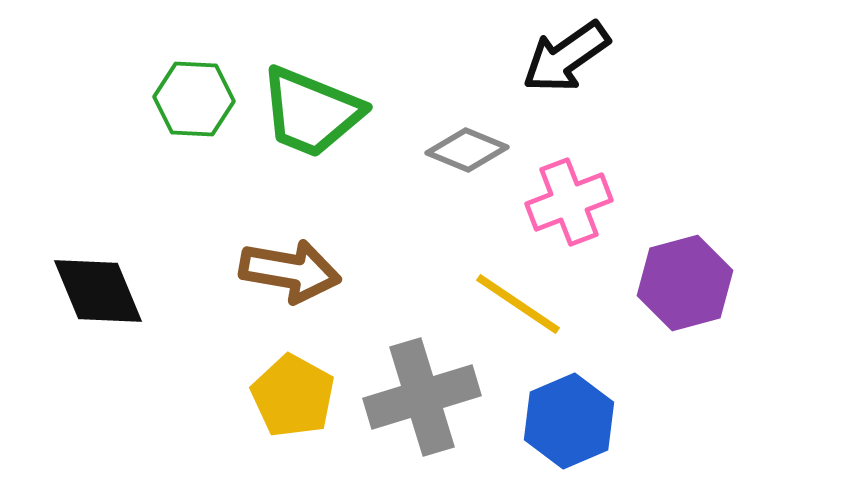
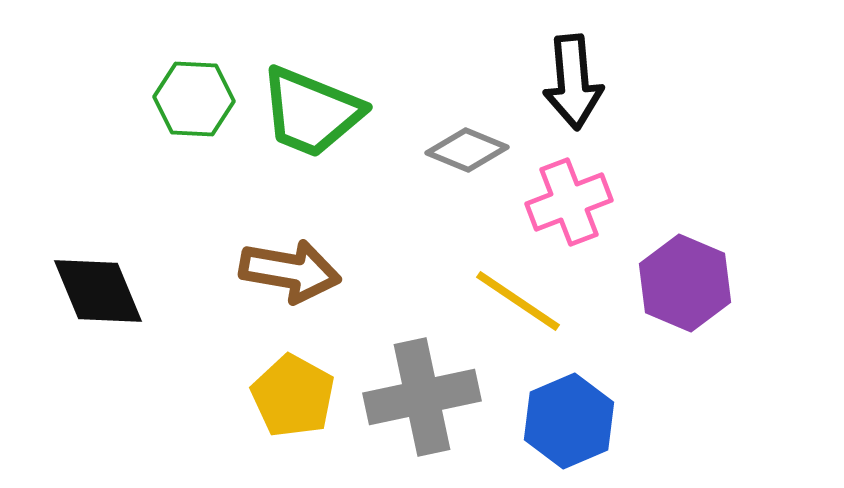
black arrow: moved 7 px right, 25 px down; rotated 60 degrees counterclockwise
purple hexagon: rotated 22 degrees counterclockwise
yellow line: moved 3 px up
gray cross: rotated 5 degrees clockwise
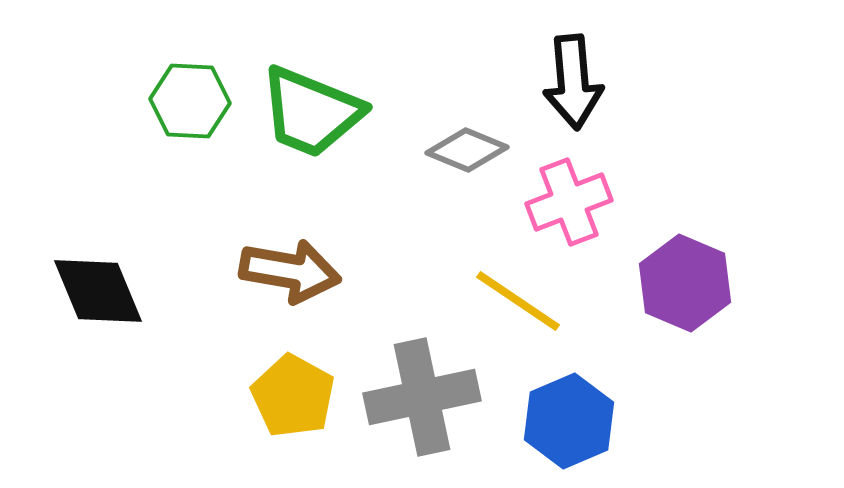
green hexagon: moved 4 px left, 2 px down
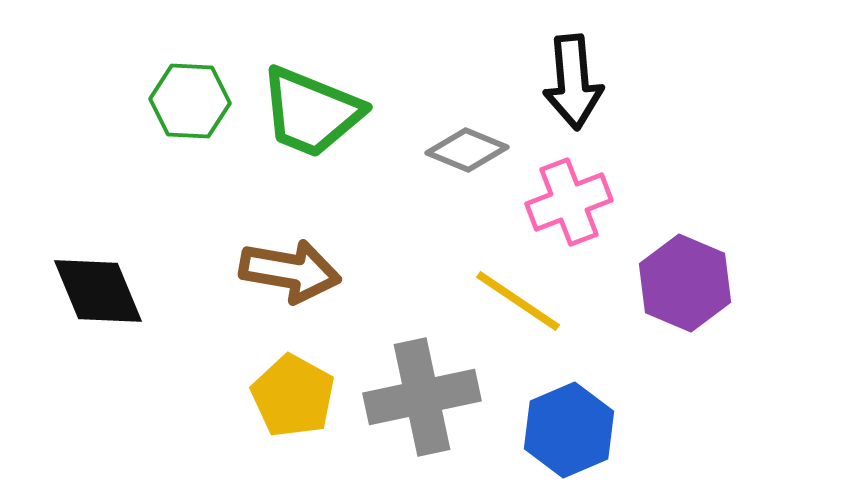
blue hexagon: moved 9 px down
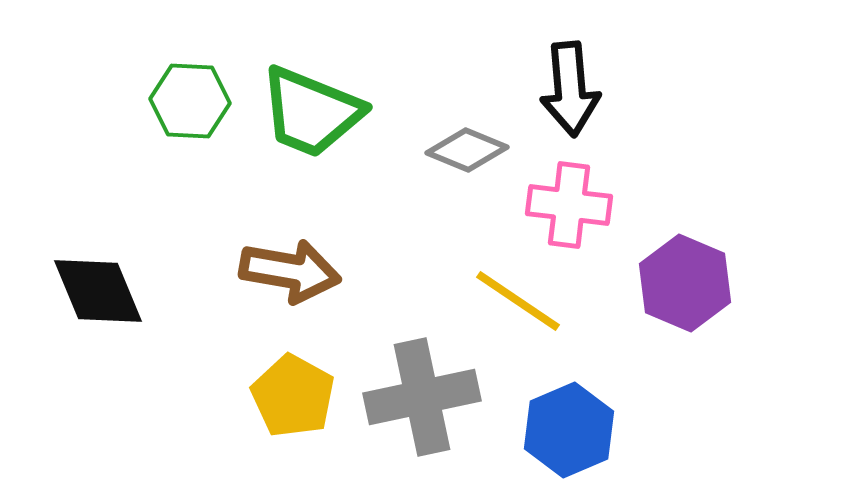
black arrow: moved 3 px left, 7 px down
pink cross: moved 3 px down; rotated 28 degrees clockwise
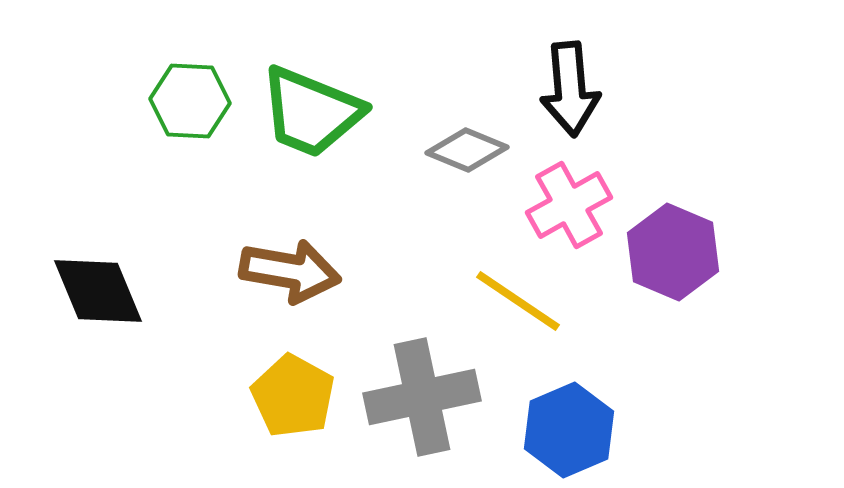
pink cross: rotated 36 degrees counterclockwise
purple hexagon: moved 12 px left, 31 px up
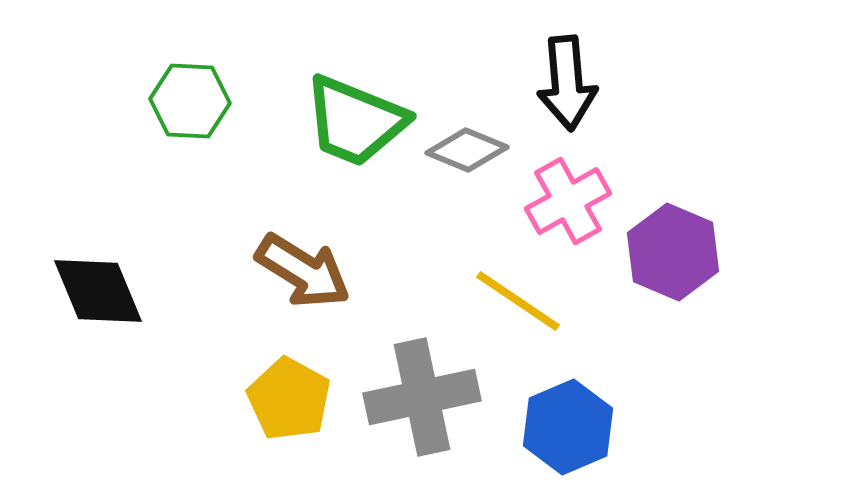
black arrow: moved 3 px left, 6 px up
green trapezoid: moved 44 px right, 9 px down
pink cross: moved 1 px left, 4 px up
brown arrow: moved 13 px right; rotated 22 degrees clockwise
yellow pentagon: moved 4 px left, 3 px down
blue hexagon: moved 1 px left, 3 px up
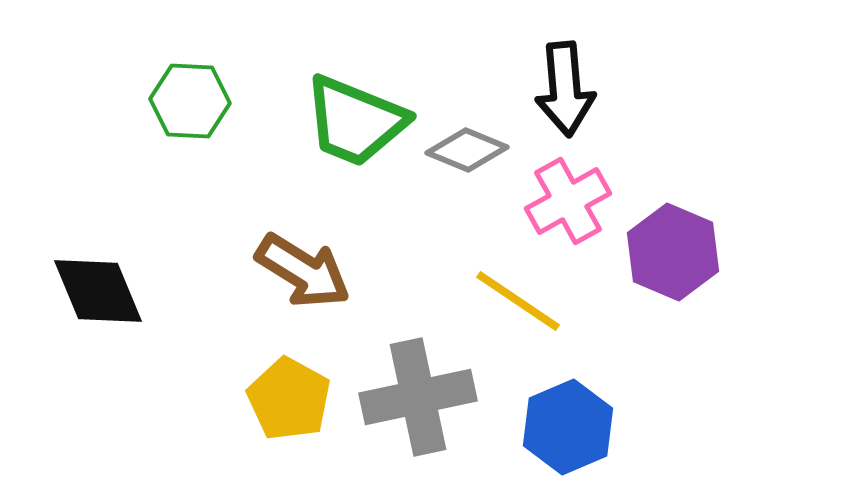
black arrow: moved 2 px left, 6 px down
gray cross: moved 4 px left
